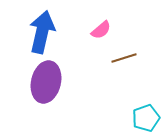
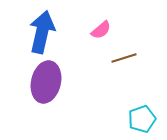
cyan pentagon: moved 4 px left, 1 px down
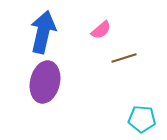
blue arrow: moved 1 px right
purple ellipse: moved 1 px left
cyan pentagon: rotated 24 degrees clockwise
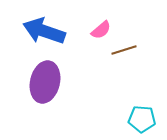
blue arrow: moved 1 px right, 1 px up; rotated 84 degrees counterclockwise
brown line: moved 8 px up
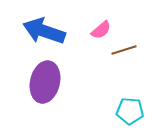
cyan pentagon: moved 12 px left, 8 px up
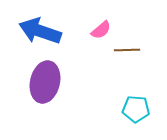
blue arrow: moved 4 px left
brown line: moved 3 px right; rotated 15 degrees clockwise
cyan pentagon: moved 6 px right, 2 px up
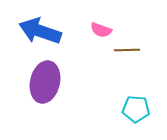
pink semicircle: rotated 60 degrees clockwise
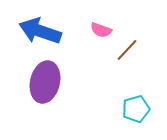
brown line: rotated 45 degrees counterclockwise
cyan pentagon: rotated 20 degrees counterclockwise
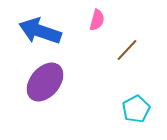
pink semicircle: moved 4 px left, 10 px up; rotated 95 degrees counterclockwise
purple ellipse: rotated 27 degrees clockwise
cyan pentagon: rotated 12 degrees counterclockwise
